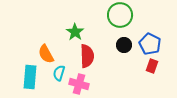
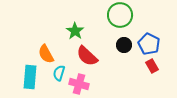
green star: moved 1 px up
blue pentagon: moved 1 px left
red semicircle: rotated 135 degrees clockwise
red rectangle: rotated 48 degrees counterclockwise
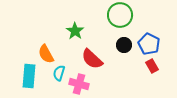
red semicircle: moved 5 px right, 3 px down
cyan rectangle: moved 1 px left, 1 px up
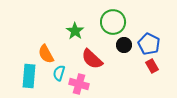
green circle: moved 7 px left, 7 px down
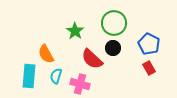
green circle: moved 1 px right, 1 px down
black circle: moved 11 px left, 3 px down
red rectangle: moved 3 px left, 2 px down
cyan semicircle: moved 3 px left, 3 px down
pink cross: moved 1 px right
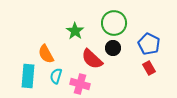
cyan rectangle: moved 1 px left
